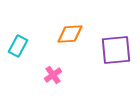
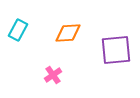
orange diamond: moved 2 px left, 1 px up
cyan rectangle: moved 16 px up
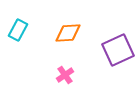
purple square: moved 2 px right; rotated 20 degrees counterclockwise
pink cross: moved 12 px right
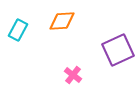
orange diamond: moved 6 px left, 12 px up
pink cross: moved 8 px right; rotated 18 degrees counterclockwise
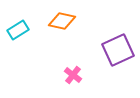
orange diamond: rotated 16 degrees clockwise
cyan rectangle: rotated 30 degrees clockwise
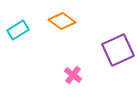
orange diamond: rotated 24 degrees clockwise
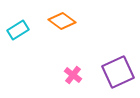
purple square: moved 22 px down
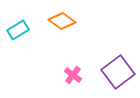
purple square: rotated 12 degrees counterclockwise
